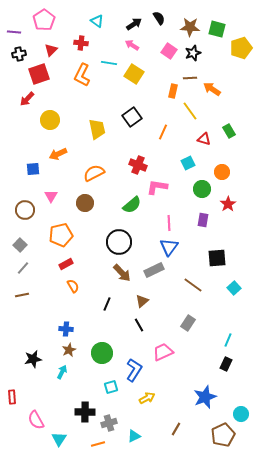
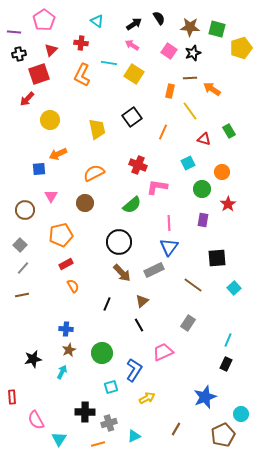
orange rectangle at (173, 91): moved 3 px left
blue square at (33, 169): moved 6 px right
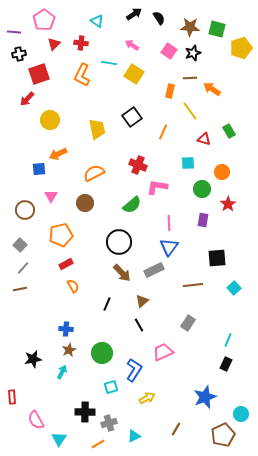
black arrow at (134, 24): moved 10 px up
red triangle at (51, 50): moved 3 px right, 6 px up
cyan square at (188, 163): rotated 24 degrees clockwise
brown line at (193, 285): rotated 42 degrees counterclockwise
brown line at (22, 295): moved 2 px left, 6 px up
orange line at (98, 444): rotated 16 degrees counterclockwise
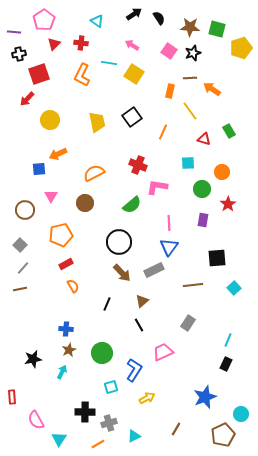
yellow trapezoid at (97, 129): moved 7 px up
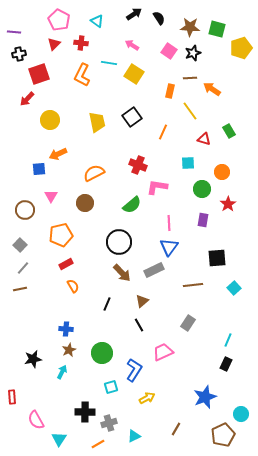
pink pentagon at (44, 20): moved 15 px right; rotated 10 degrees counterclockwise
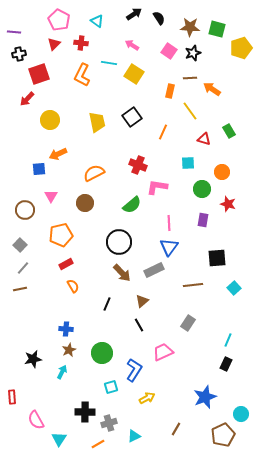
red star at (228, 204): rotated 21 degrees counterclockwise
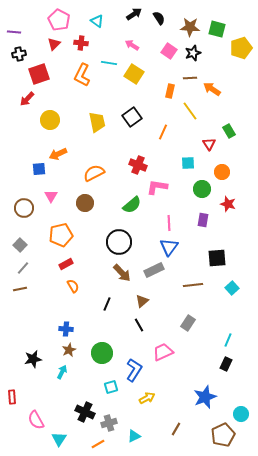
red triangle at (204, 139): moved 5 px right, 5 px down; rotated 40 degrees clockwise
brown circle at (25, 210): moved 1 px left, 2 px up
cyan square at (234, 288): moved 2 px left
black cross at (85, 412): rotated 24 degrees clockwise
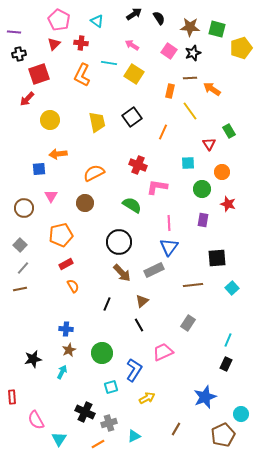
orange arrow at (58, 154): rotated 18 degrees clockwise
green semicircle at (132, 205): rotated 108 degrees counterclockwise
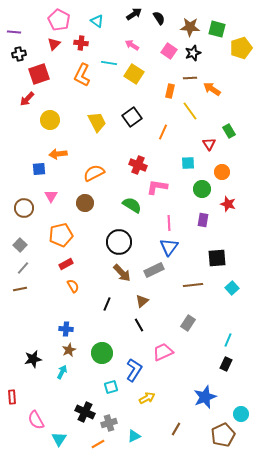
yellow trapezoid at (97, 122): rotated 15 degrees counterclockwise
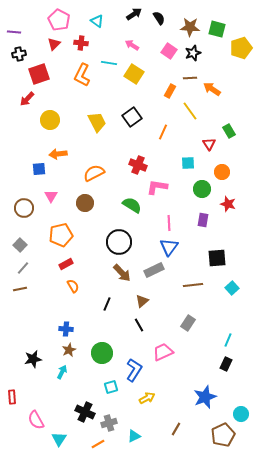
orange rectangle at (170, 91): rotated 16 degrees clockwise
